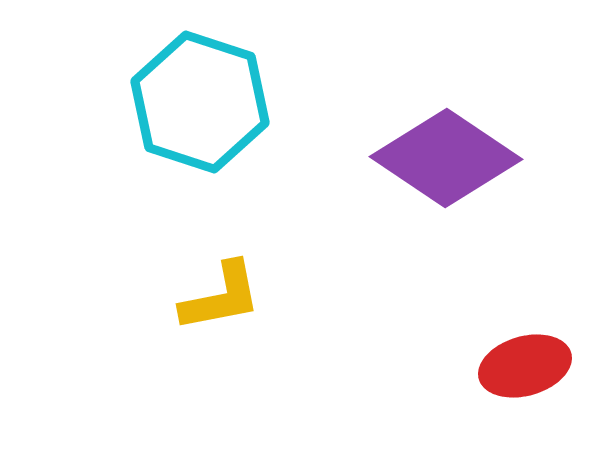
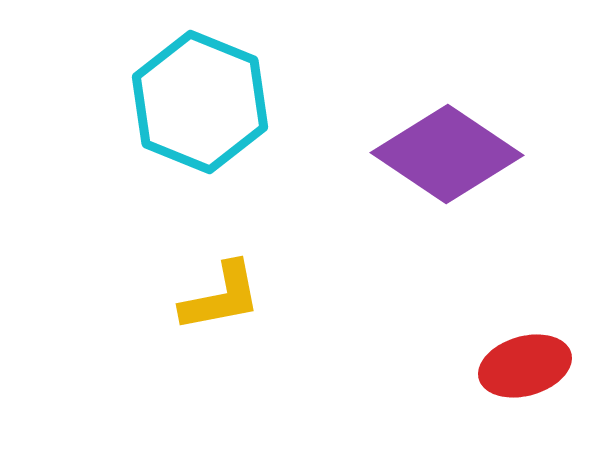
cyan hexagon: rotated 4 degrees clockwise
purple diamond: moved 1 px right, 4 px up
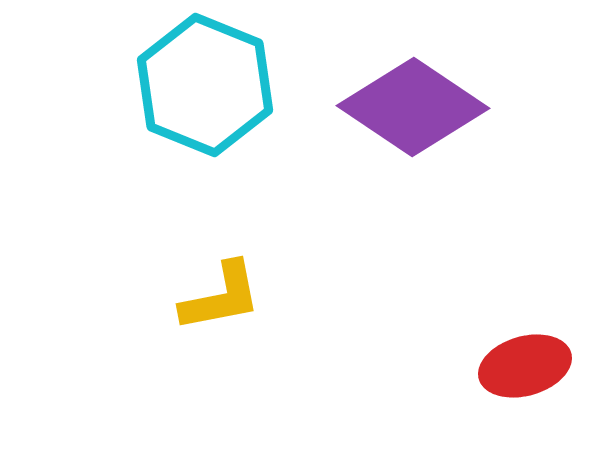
cyan hexagon: moved 5 px right, 17 px up
purple diamond: moved 34 px left, 47 px up
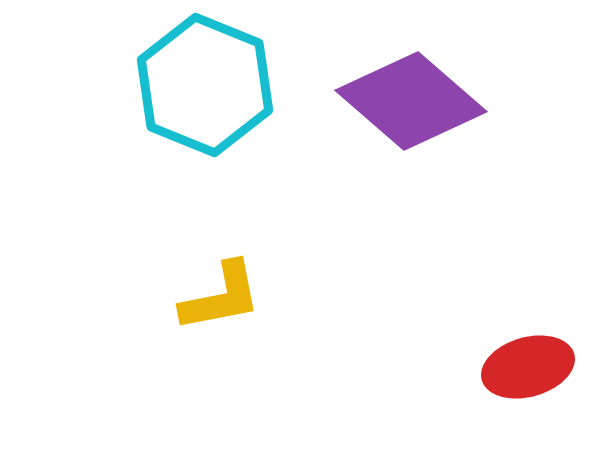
purple diamond: moved 2 px left, 6 px up; rotated 7 degrees clockwise
red ellipse: moved 3 px right, 1 px down
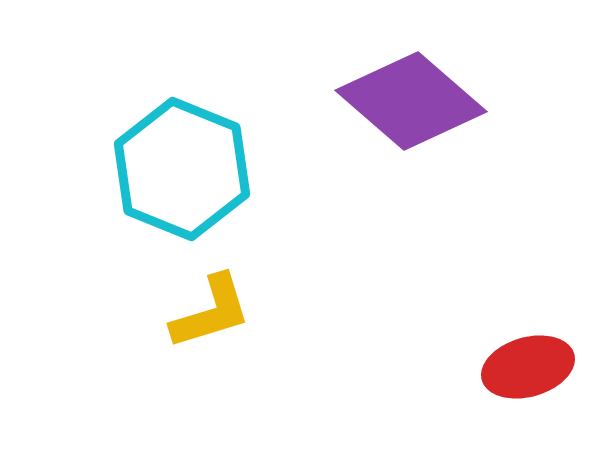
cyan hexagon: moved 23 px left, 84 px down
yellow L-shape: moved 10 px left, 15 px down; rotated 6 degrees counterclockwise
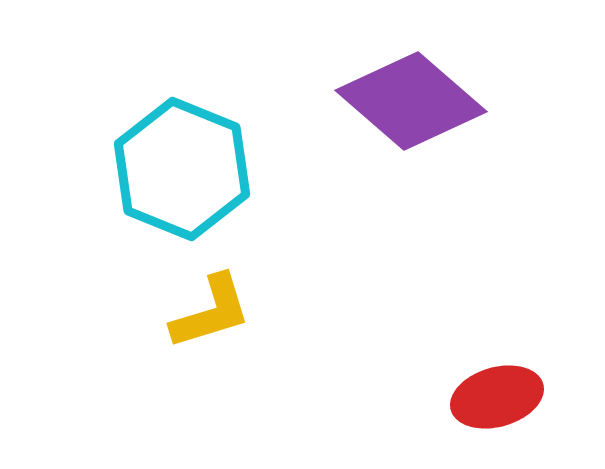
red ellipse: moved 31 px left, 30 px down
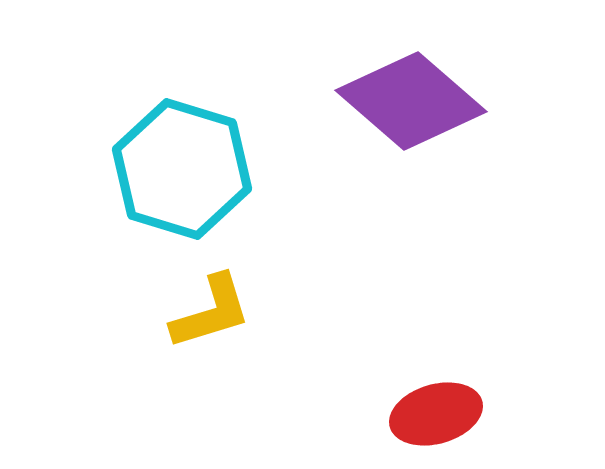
cyan hexagon: rotated 5 degrees counterclockwise
red ellipse: moved 61 px left, 17 px down
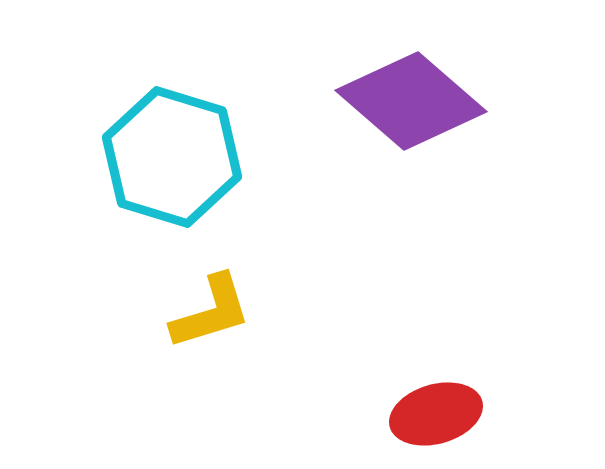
cyan hexagon: moved 10 px left, 12 px up
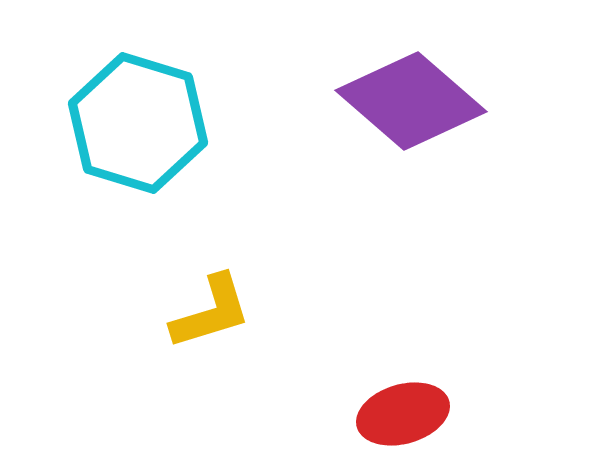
cyan hexagon: moved 34 px left, 34 px up
red ellipse: moved 33 px left
